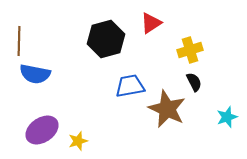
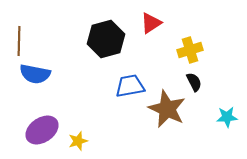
cyan star: rotated 15 degrees clockwise
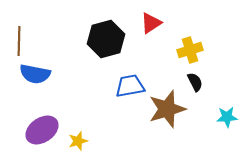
black semicircle: moved 1 px right
brown star: rotated 30 degrees clockwise
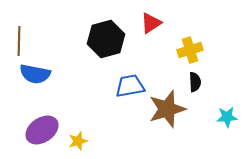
black semicircle: rotated 24 degrees clockwise
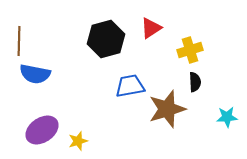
red triangle: moved 5 px down
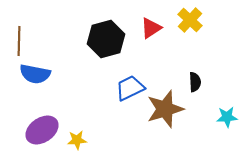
yellow cross: moved 30 px up; rotated 30 degrees counterclockwise
blue trapezoid: moved 2 px down; rotated 16 degrees counterclockwise
brown star: moved 2 px left
yellow star: moved 1 px left, 1 px up; rotated 12 degrees clockwise
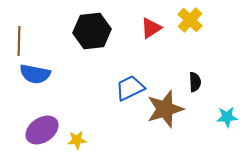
black hexagon: moved 14 px left, 8 px up; rotated 9 degrees clockwise
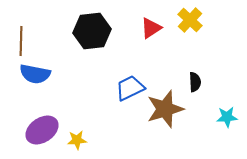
brown line: moved 2 px right
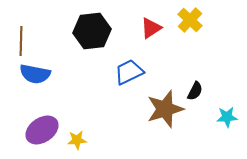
black semicircle: moved 9 px down; rotated 30 degrees clockwise
blue trapezoid: moved 1 px left, 16 px up
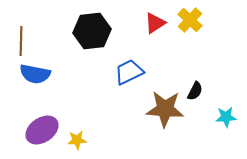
red triangle: moved 4 px right, 5 px up
brown star: rotated 21 degrees clockwise
cyan star: moved 1 px left
